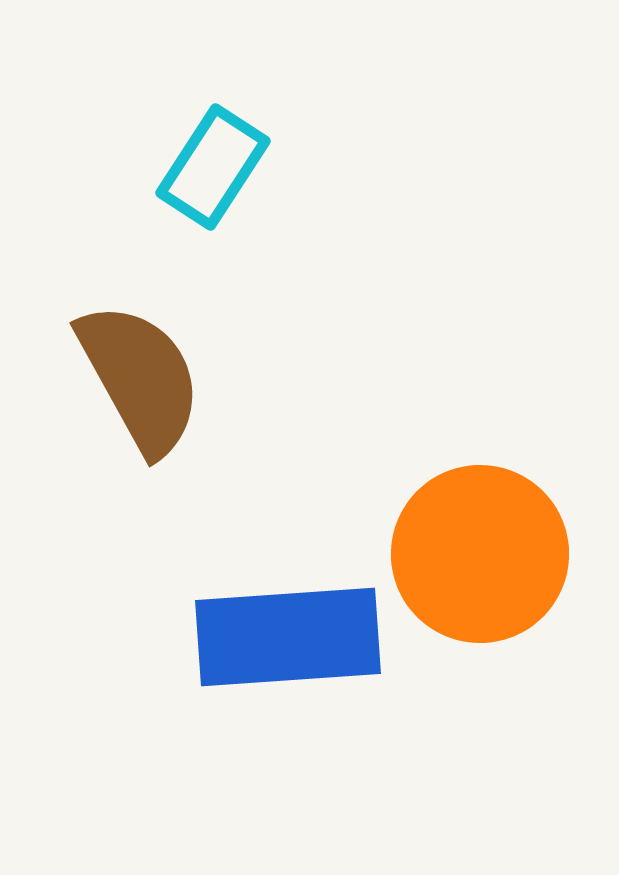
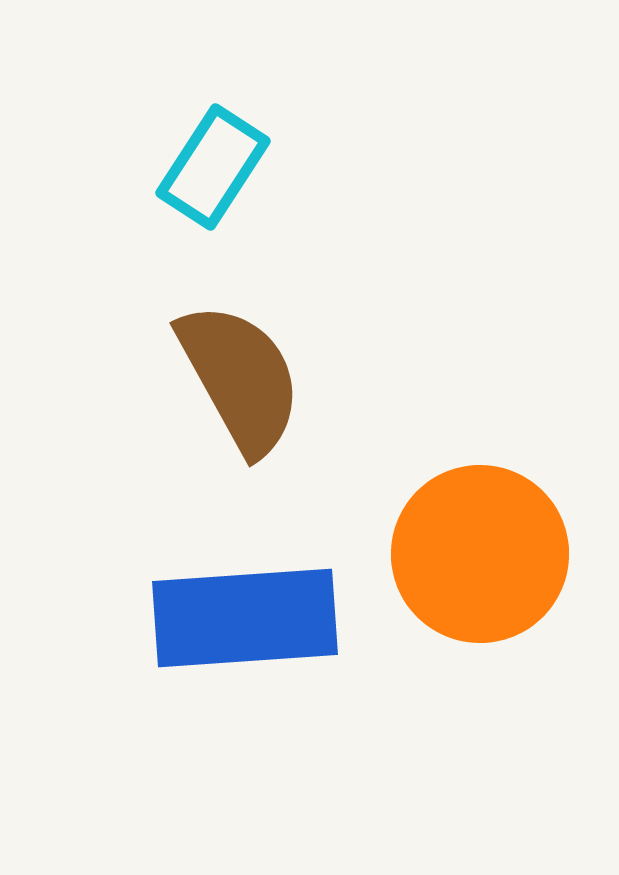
brown semicircle: moved 100 px right
blue rectangle: moved 43 px left, 19 px up
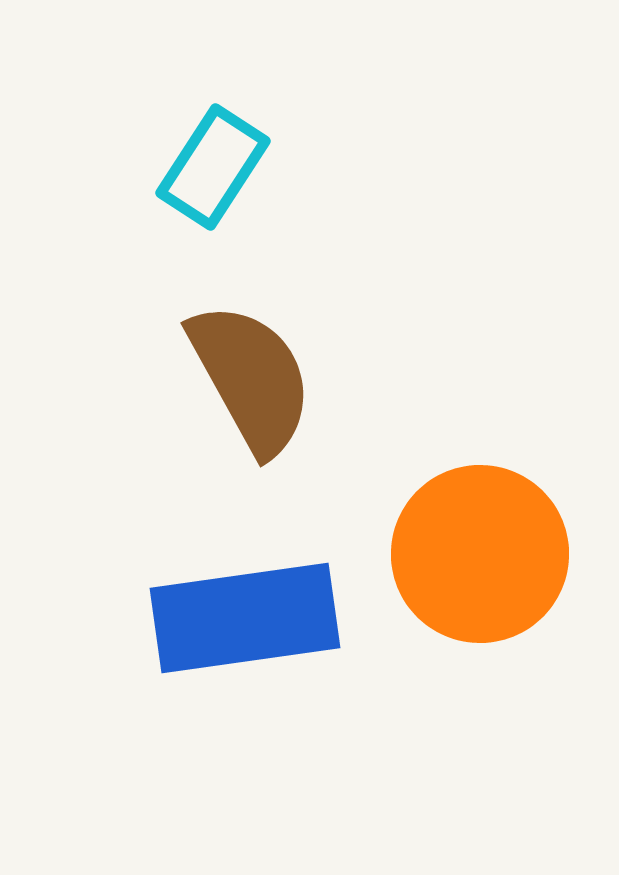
brown semicircle: moved 11 px right
blue rectangle: rotated 4 degrees counterclockwise
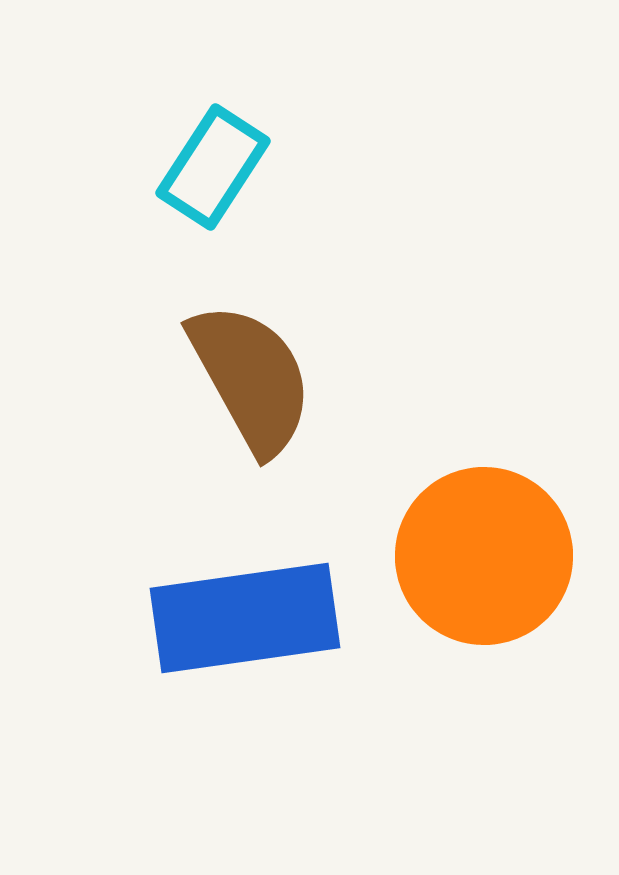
orange circle: moved 4 px right, 2 px down
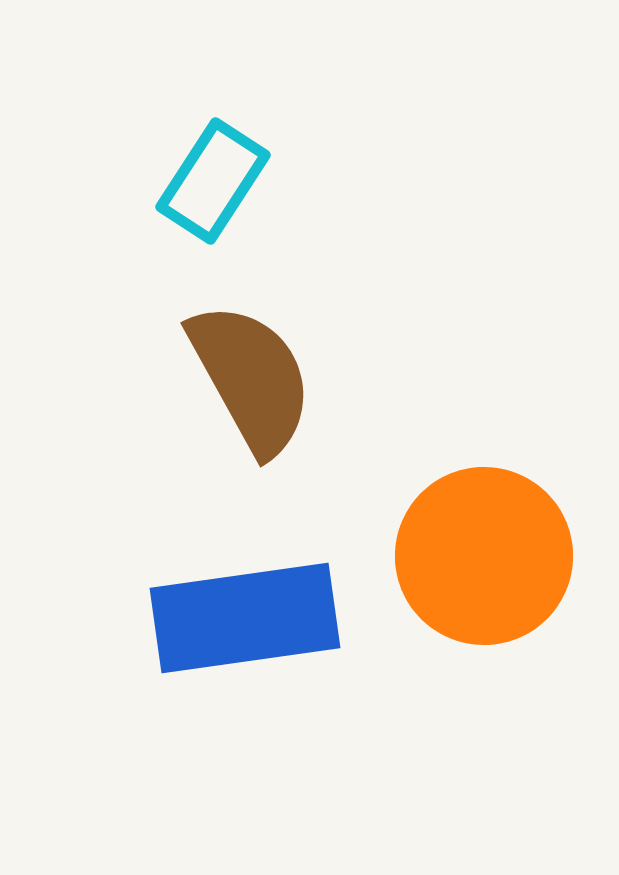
cyan rectangle: moved 14 px down
